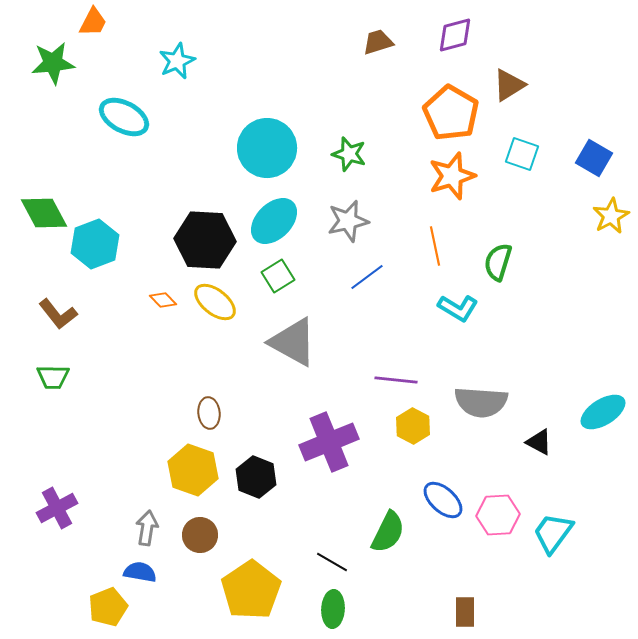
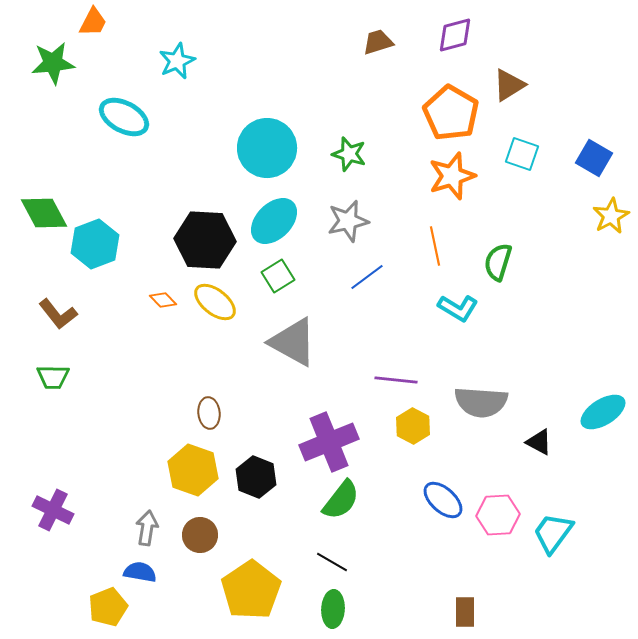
purple cross at (57, 508): moved 4 px left, 2 px down; rotated 36 degrees counterclockwise
green semicircle at (388, 532): moved 47 px left, 32 px up; rotated 12 degrees clockwise
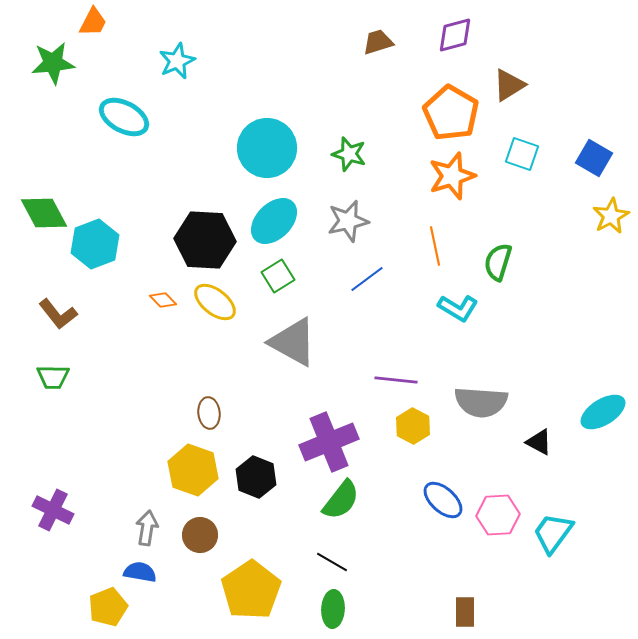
blue line at (367, 277): moved 2 px down
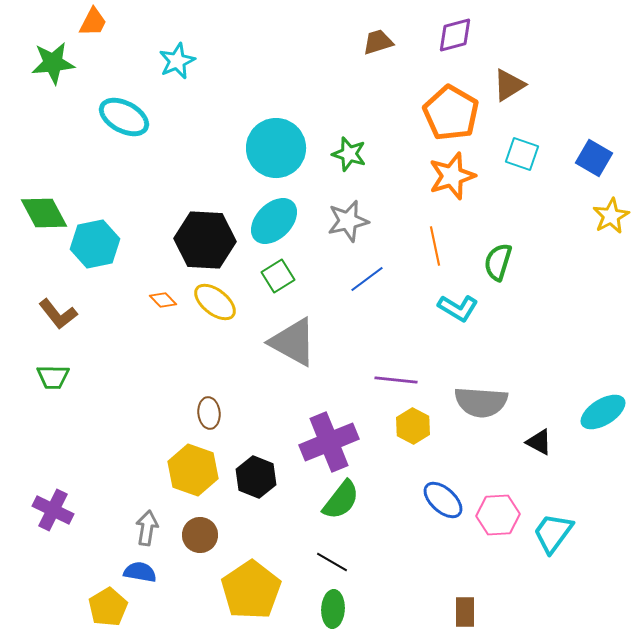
cyan circle at (267, 148): moved 9 px right
cyan hexagon at (95, 244): rotated 9 degrees clockwise
yellow pentagon at (108, 607): rotated 9 degrees counterclockwise
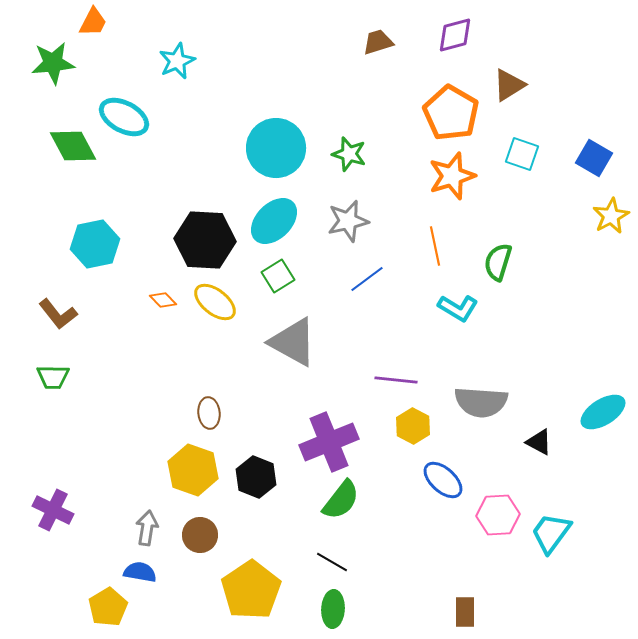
green diamond at (44, 213): moved 29 px right, 67 px up
blue ellipse at (443, 500): moved 20 px up
cyan trapezoid at (553, 533): moved 2 px left
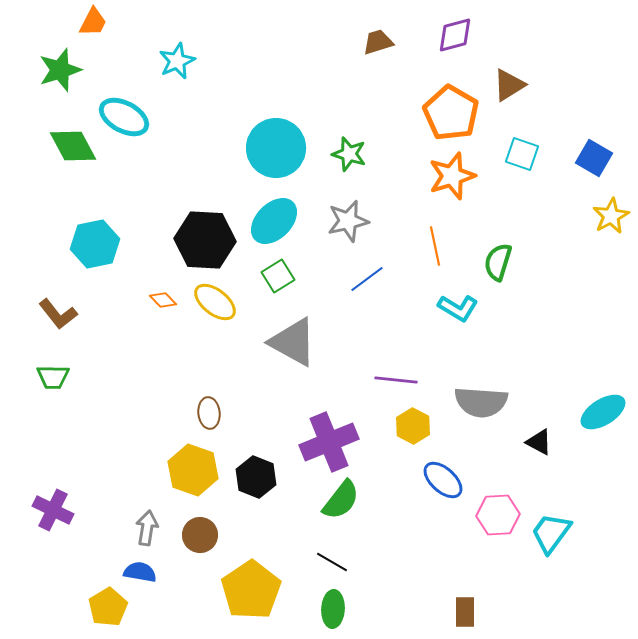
green star at (53, 63): moved 7 px right, 7 px down; rotated 12 degrees counterclockwise
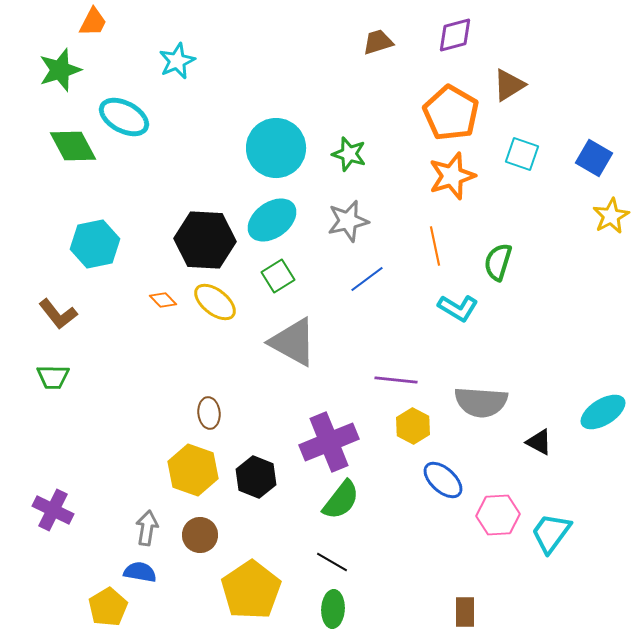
cyan ellipse at (274, 221): moved 2 px left, 1 px up; rotated 9 degrees clockwise
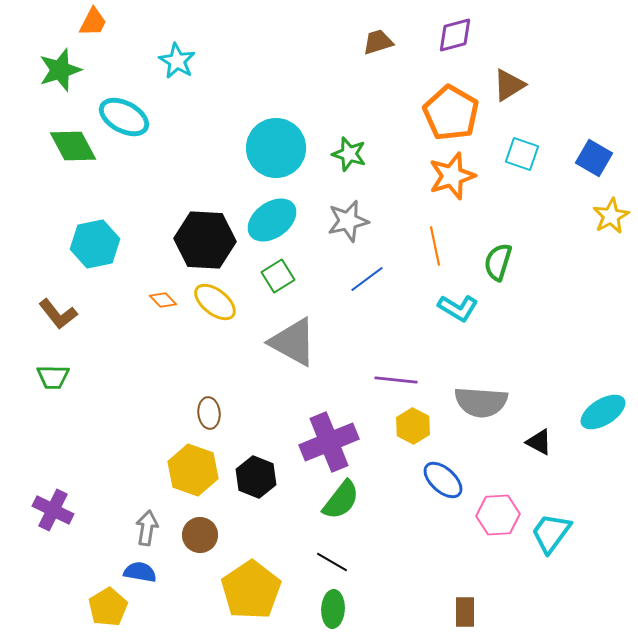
cyan star at (177, 61): rotated 18 degrees counterclockwise
